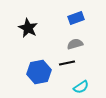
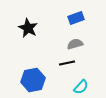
blue hexagon: moved 6 px left, 8 px down
cyan semicircle: rotated 14 degrees counterclockwise
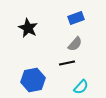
gray semicircle: rotated 147 degrees clockwise
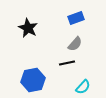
cyan semicircle: moved 2 px right
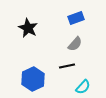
black line: moved 3 px down
blue hexagon: moved 1 px up; rotated 15 degrees counterclockwise
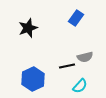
blue rectangle: rotated 35 degrees counterclockwise
black star: rotated 24 degrees clockwise
gray semicircle: moved 10 px right, 13 px down; rotated 35 degrees clockwise
cyan semicircle: moved 3 px left, 1 px up
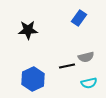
blue rectangle: moved 3 px right
black star: moved 2 px down; rotated 18 degrees clockwise
gray semicircle: moved 1 px right
cyan semicircle: moved 9 px right, 3 px up; rotated 35 degrees clockwise
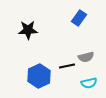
blue hexagon: moved 6 px right, 3 px up
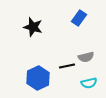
black star: moved 5 px right, 3 px up; rotated 18 degrees clockwise
blue hexagon: moved 1 px left, 2 px down
